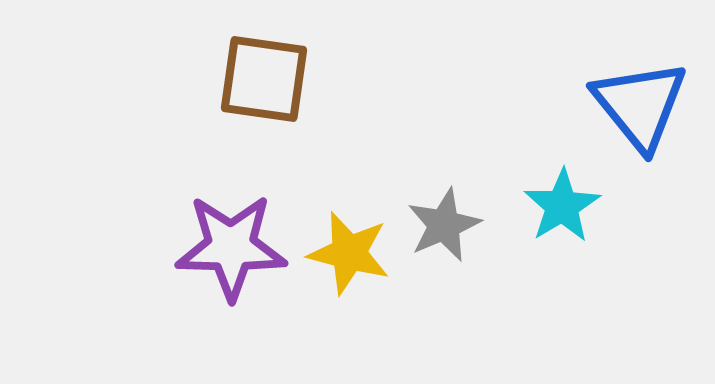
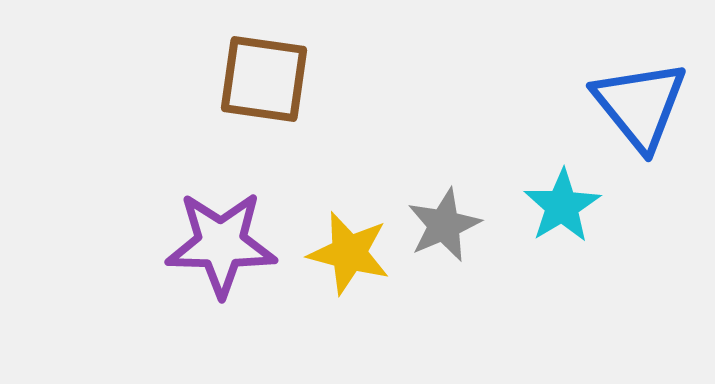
purple star: moved 10 px left, 3 px up
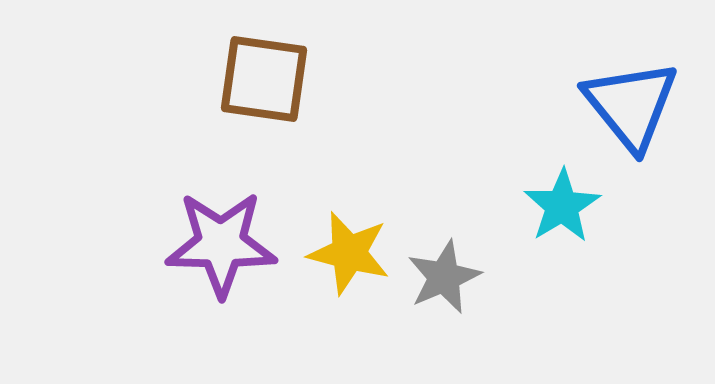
blue triangle: moved 9 px left
gray star: moved 52 px down
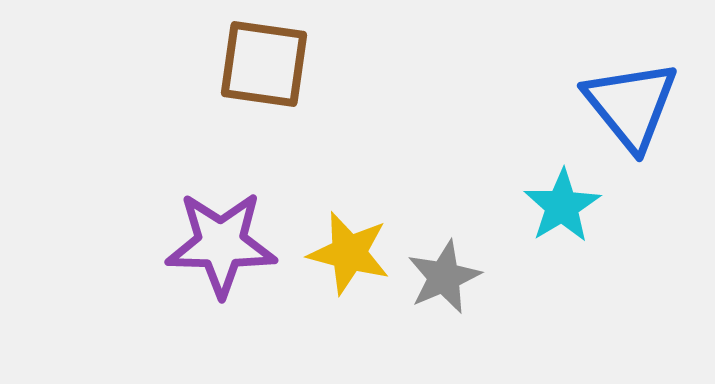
brown square: moved 15 px up
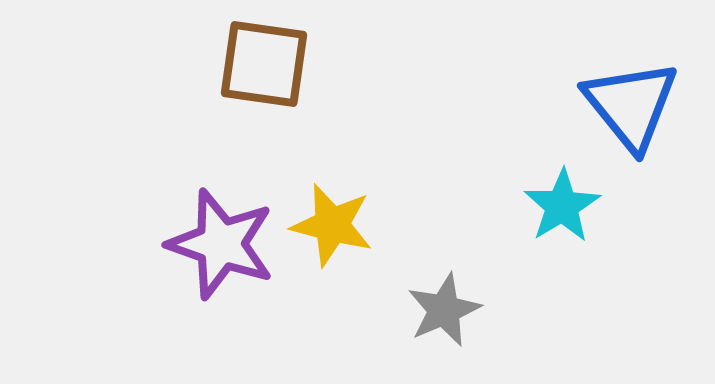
purple star: rotated 18 degrees clockwise
yellow star: moved 17 px left, 28 px up
gray star: moved 33 px down
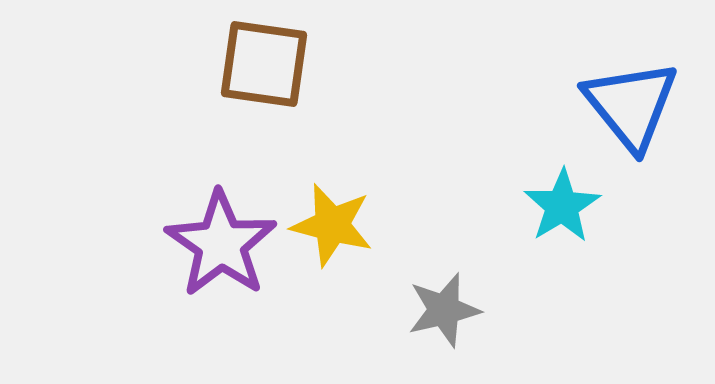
purple star: rotated 16 degrees clockwise
gray star: rotated 10 degrees clockwise
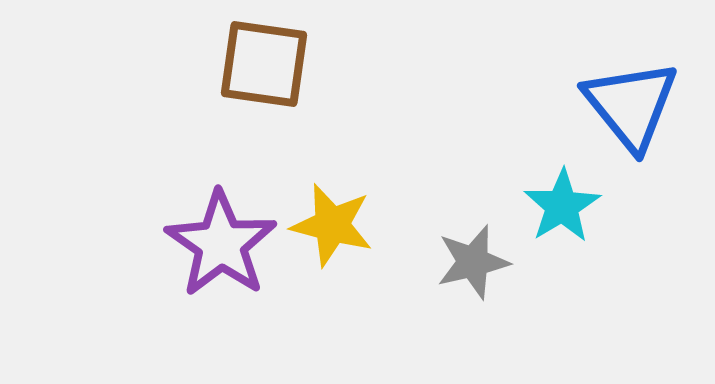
gray star: moved 29 px right, 48 px up
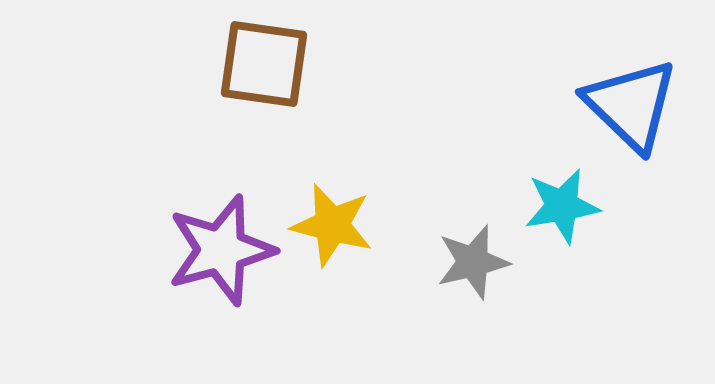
blue triangle: rotated 7 degrees counterclockwise
cyan star: rotated 22 degrees clockwise
purple star: moved 6 px down; rotated 22 degrees clockwise
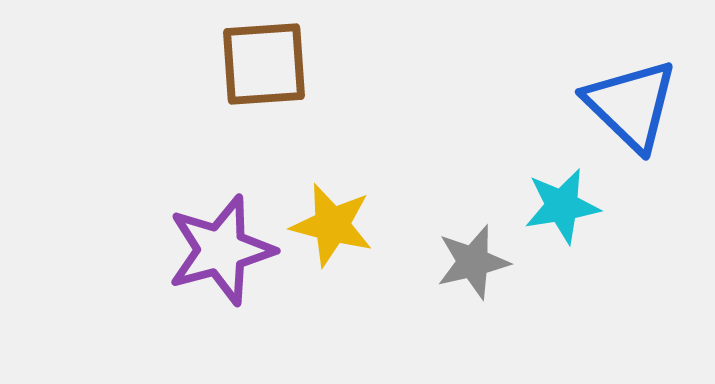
brown square: rotated 12 degrees counterclockwise
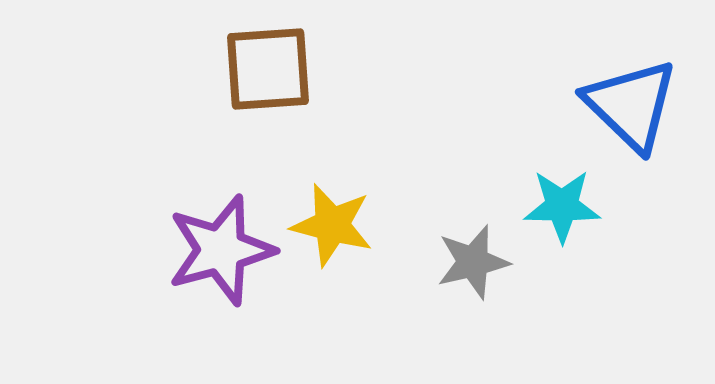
brown square: moved 4 px right, 5 px down
cyan star: rotated 10 degrees clockwise
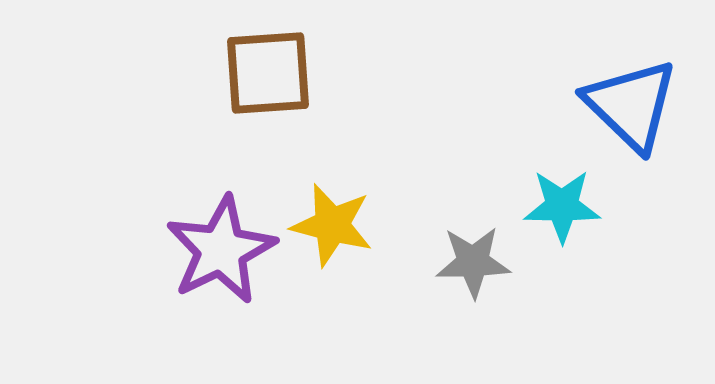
brown square: moved 4 px down
purple star: rotated 11 degrees counterclockwise
gray star: rotated 12 degrees clockwise
